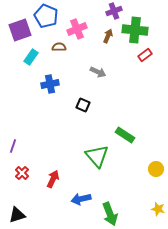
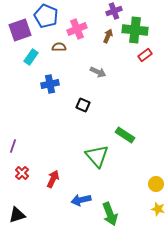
yellow circle: moved 15 px down
blue arrow: moved 1 px down
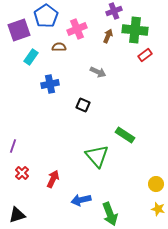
blue pentagon: rotated 15 degrees clockwise
purple square: moved 1 px left
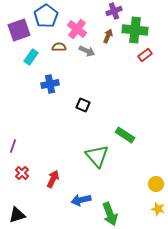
pink cross: rotated 30 degrees counterclockwise
gray arrow: moved 11 px left, 21 px up
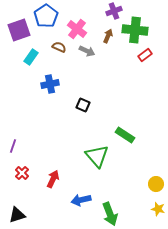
brown semicircle: rotated 24 degrees clockwise
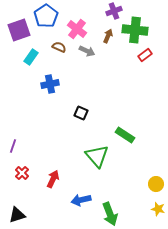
black square: moved 2 px left, 8 px down
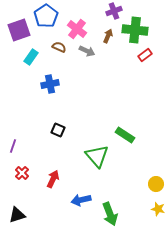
black square: moved 23 px left, 17 px down
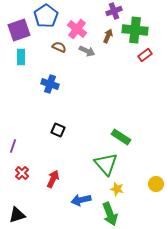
cyan rectangle: moved 10 px left; rotated 35 degrees counterclockwise
blue cross: rotated 30 degrees clockwise
green rectangle: moved 4 px left, 2 px down
green triangle: moved 9 px right, 8 px down
yellow star: moved 41 px left, 20 px up
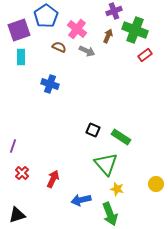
green cross: rotated 15 degrees clockwise
black square: moved 35 px right
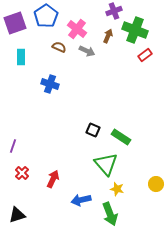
purple square: moved 4 px left, 7 px up
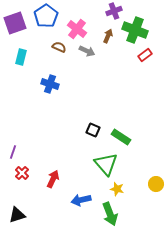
cyan rectangle: rotated 14 degrees clockwise
purple line: moved 6 px down
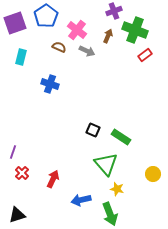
pink cross: moved 1 px down
yellow circle: moved 3 px left, 10 px up
